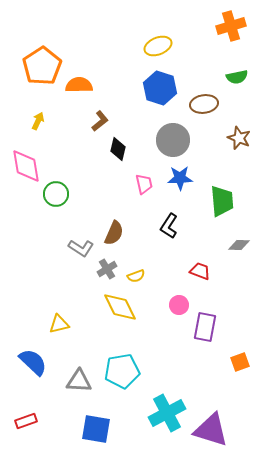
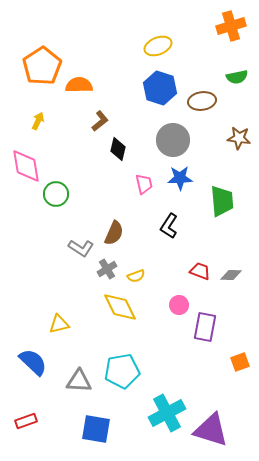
brown ellipse: moved 2 px left, 3 px up
brown star: rotated 15 degrees counterclockwise
gray diamond: moved 8 px left, 30 px down
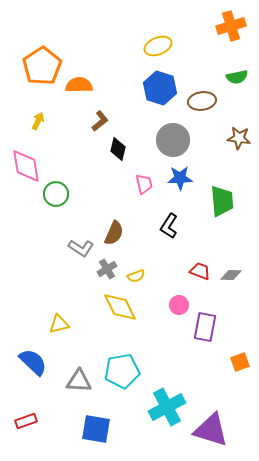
cyan cross: moved 6 px up
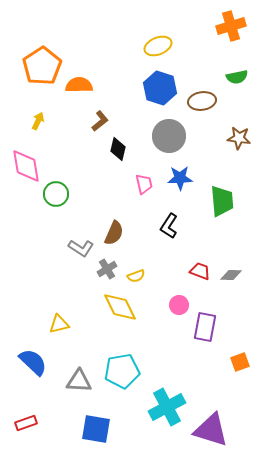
gray circle: moved 4 px left, 4 px up
red rectangle: moved 2 px down
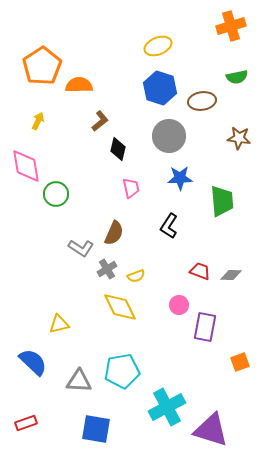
pink trapezoid: moved 13 px left, 4 px down
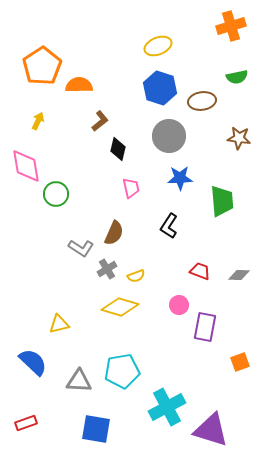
gray diamond: moved 8 px right
yellow diamond: rotated 48 degrees counterclockwise
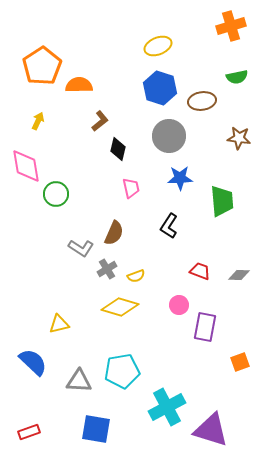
red rectangle: moved 3 px right, 9 px down
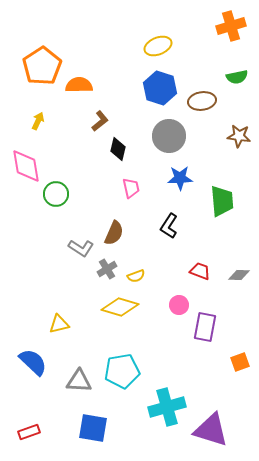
brown star: moved 2 px up
cyan cross: rotated 12 degrees clockwise
blue square: moved 3 px left, 1 px up
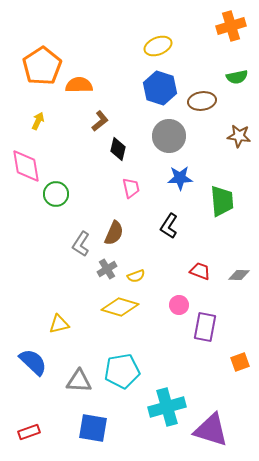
gray L-shape: moved 4 px up; rotated 90 degrees clockwise
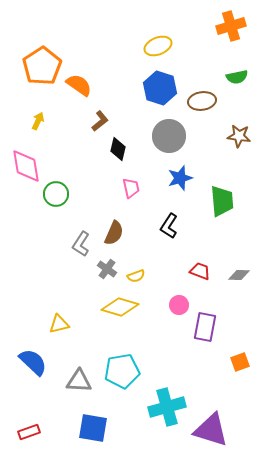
orange semicircle: rotated 36 degrees clockwise
blue star: rotated 15 degrees counterclockwise
gray cross: rotated 24 degrees counterclockwise
